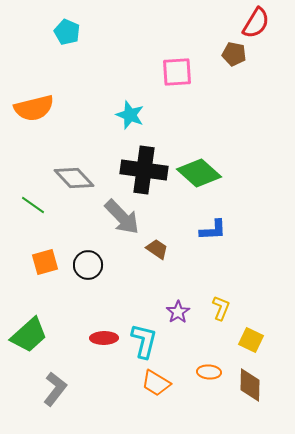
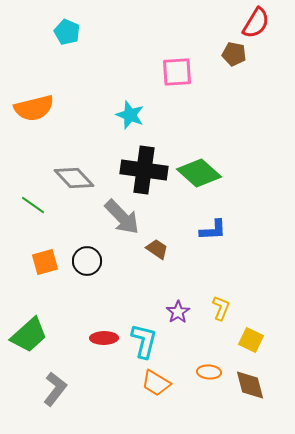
black circle: moved 1 px left, 4 px up
brown diamond: rotated 16 degrees counterclockwise
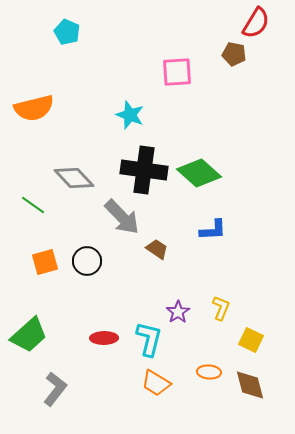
cyan L-shape: moved 5 px right, 2 px up
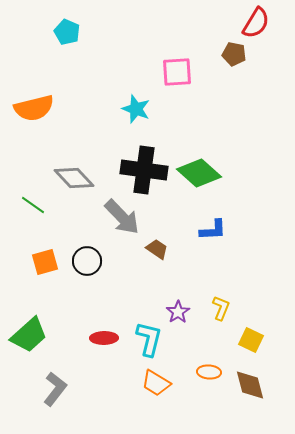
cyan star: moved 6 px right, 6 px up
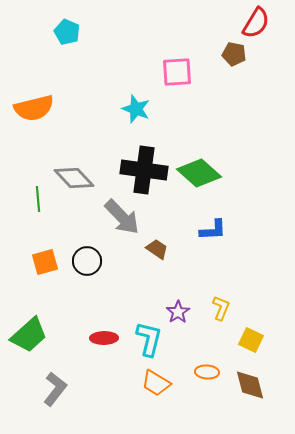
green line: moved 5 px right, 6 px up; rotated 50 degrees clockwise
orange ellipse: moved 2 px left
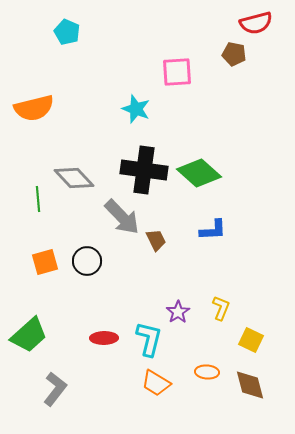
red semicircle: rotated 44 degrees clockwise
brown trapezoid: moved 1 px left, 9 px up; rotated 30 degrees clockwise
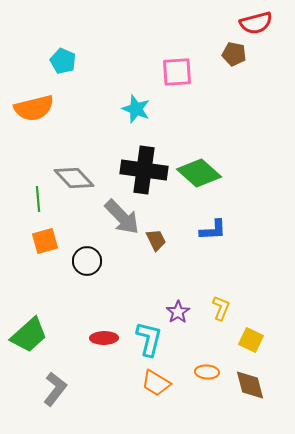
cyan pentagon: moved 4 px left, 29 px down
orange square: moved 21 px up
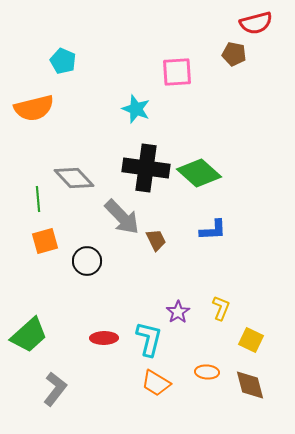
black cross: moved 2 px right, 2 px up
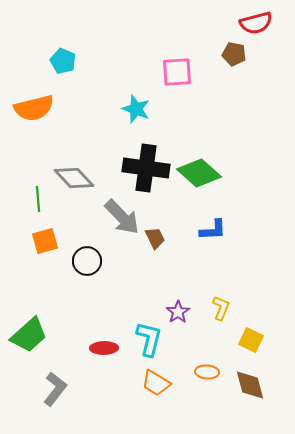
brown trapezoid: moved 1 px left, 2 px up
red ellipse: moved 10 px down
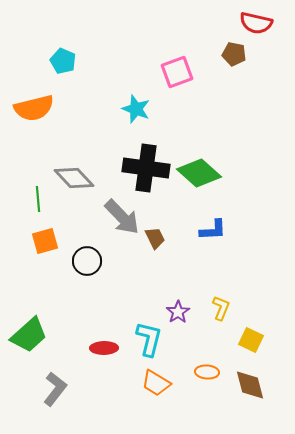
red semicircle: rotated 28 degrees clockwise
pink square: rotated 16 degrees counterclockwise
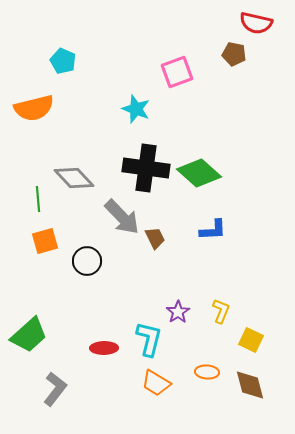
yellow L-shape: moved 3 px down
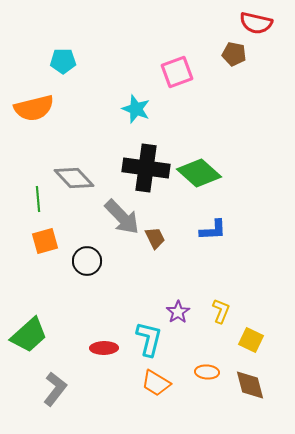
cyan pentagon: rotated 25 degrees counterclockwise
